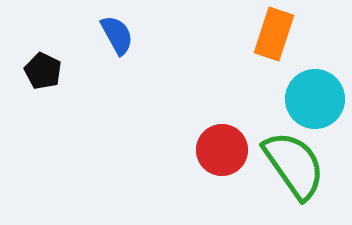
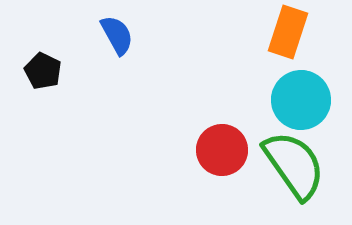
orange rectangle: moved 14 px right, 2 px up
cyan circle: moved 14 px left, 1 px down
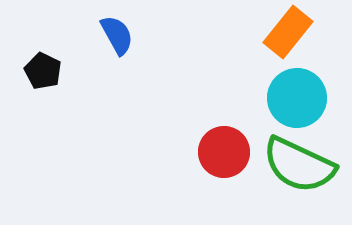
orange rectangle: rotated 21 degrees clockwise
cyan circle: moved 4 px left, 2 px up
red circle: moved 2 px right, 2 px down
green semicircle: moved 5 px right; rotated 150 degrees clockwise
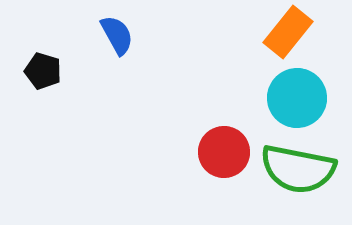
black pentagon: rotated 9 degrees counterclockwise
green semicircle: moved 1 px left, 4 px down; rotated 14 degrees counterclockwise
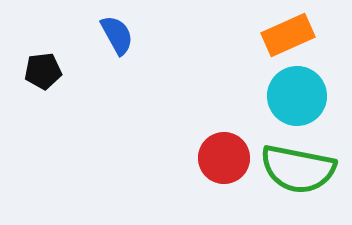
orange rectangle: moved 3 px down; rotated 27 degrees clockwise
black pentagon: rotated 24 degrees counterclockwise
cyan circle: moved 2 px up
red circle: moved 6 px down
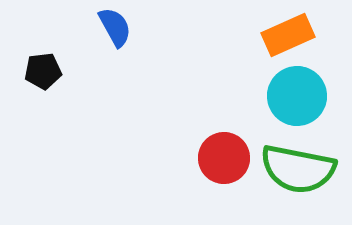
blue semicircle: moved 2 px left, 8 px up
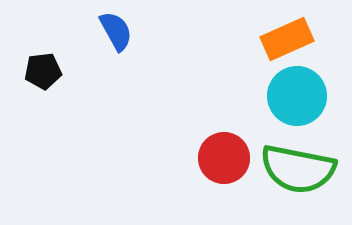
blue semicircle: moved 1 px right, 4 px down
orange rectangle: moved 1 px left, 4 px down
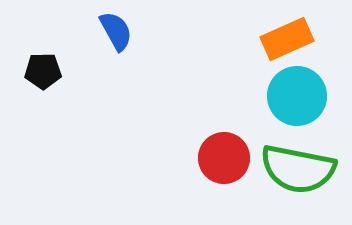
black pentagon: rotated 6 degrees clockwise
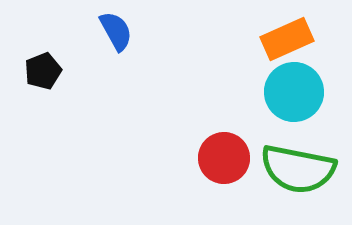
black pentagon: rotated 21 degrees counterclockwise
cyan circle: moved 3 px left, 4 px up
